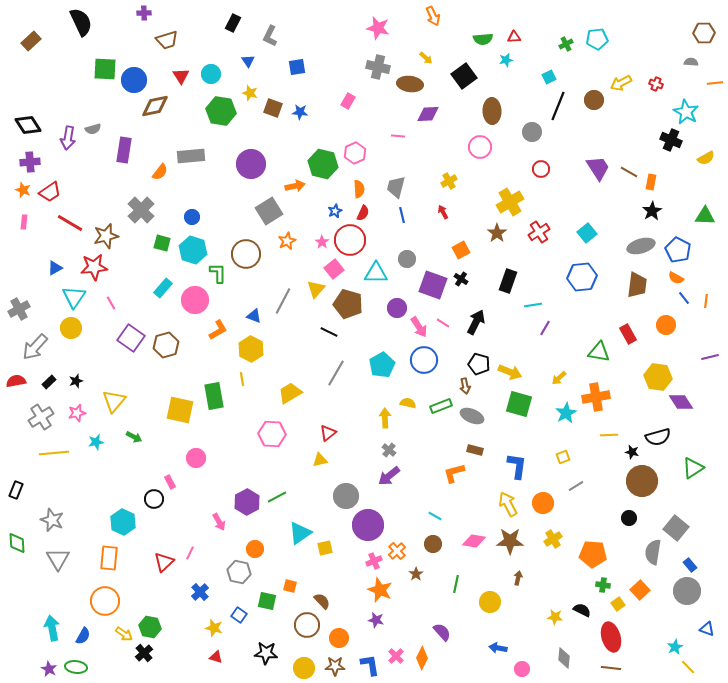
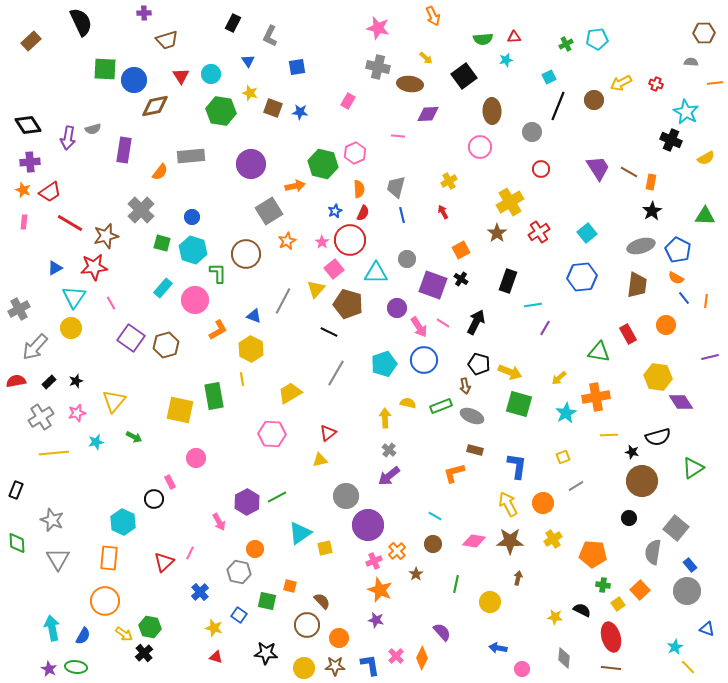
cyan pentagon at (382, 365): moved 2 px right, 1 px up; rotated 10 degrees clockwise
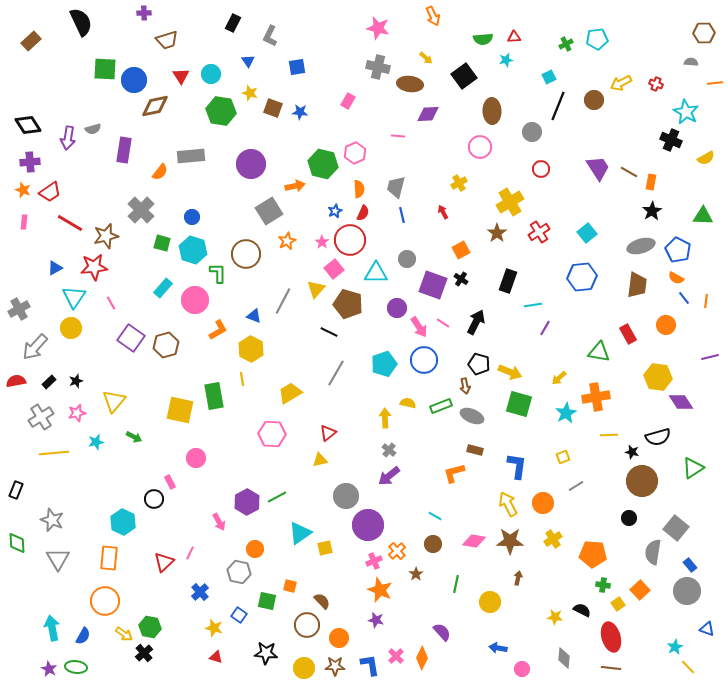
yellow cross at (449, 181): moved 10 px right, 2 px down
green triangle at (705, 216): moved 2 px left
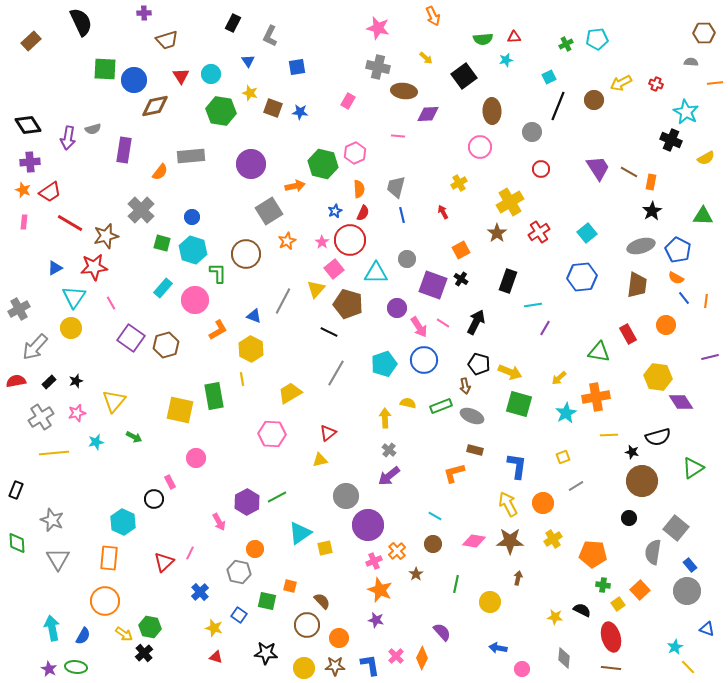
brown ellipse at (410, 84): moved 6 px left, 7 px down
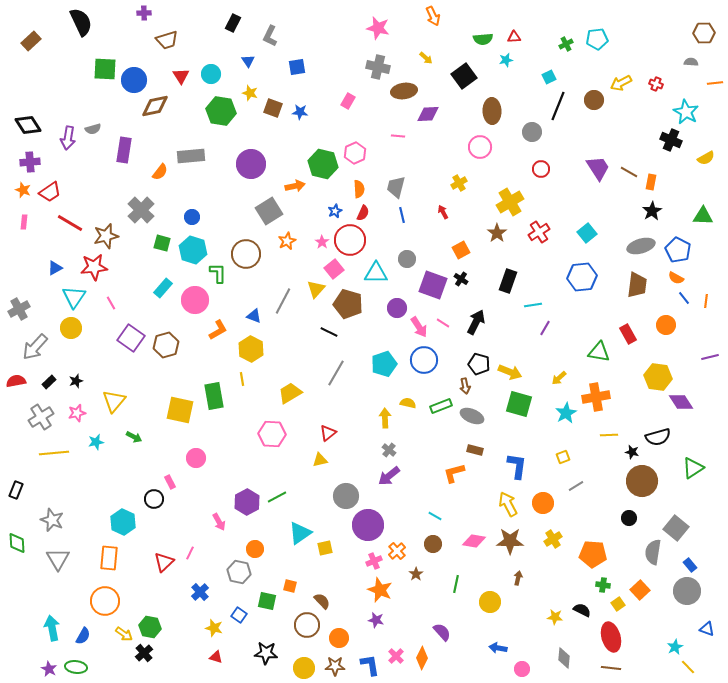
brown ellipse at (404, 91): rotated 15 degrees counterclockwise
